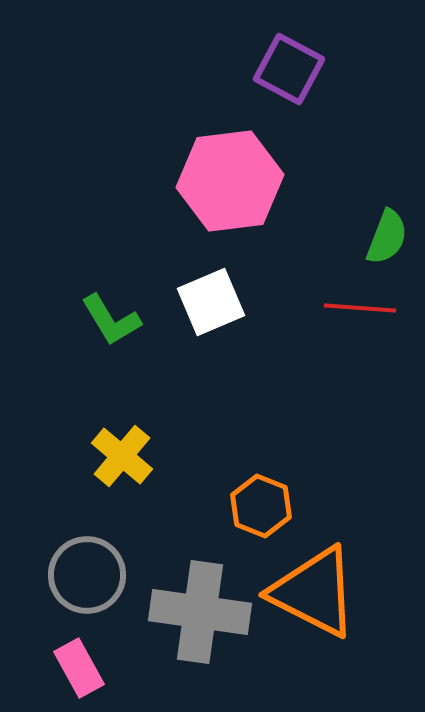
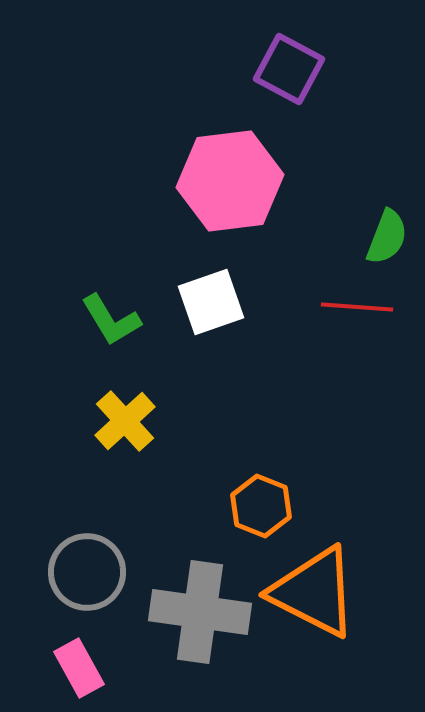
white square: rotated 4 degrees clockwise
red line: moved 3 px left, 1 px up
yellow cross: moved 3 px right, 35 px up; rotated 8 degrees clockwise
gray circle: moved 3 px up
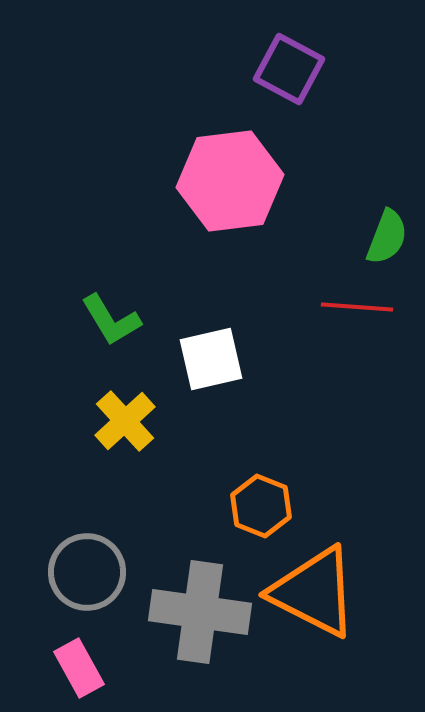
white square: moved 57 px down; rotated 6 degrees clockwise
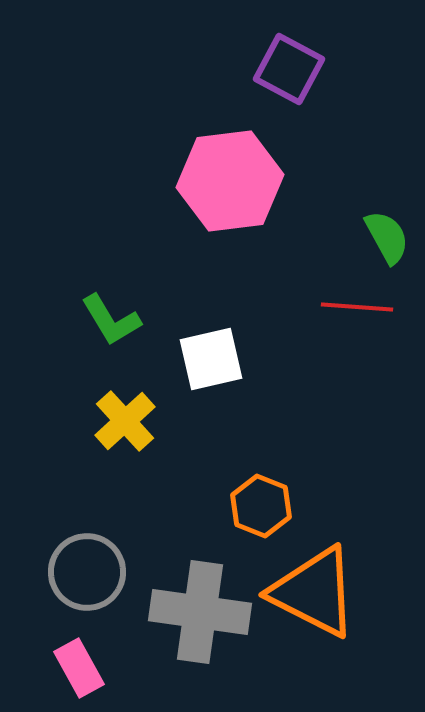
green semicircle: rotated 50 degrees counterclockwise
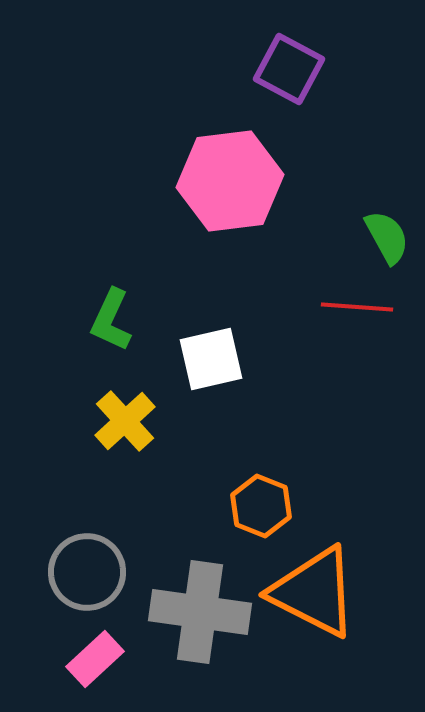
green L-shape: rotated 56 degrees clockwise
pink rectangle: moved 16 px right, 9 px up; rotated 76 degrees clockwise
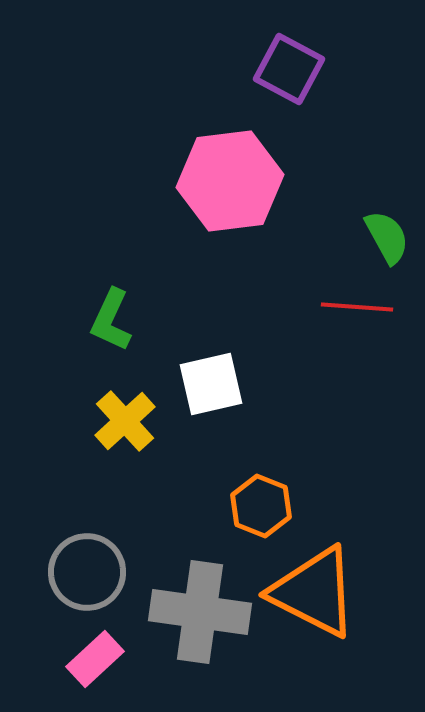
white square: moved 25 px down
